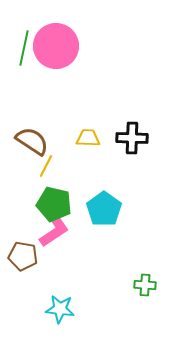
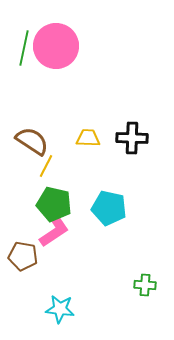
cyan pentagon: moved 5 px right, 1 px up; rotated 24 degrees counterclockwise
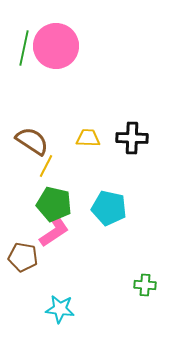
brown pentagon: moved 1 px down
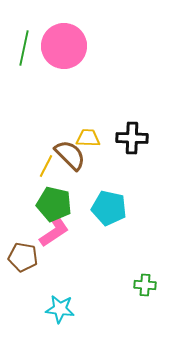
pink circle: moved 8 px right
brown semicircle: moved 38 px right, 14 px down; rotated 12 degrees clockwise
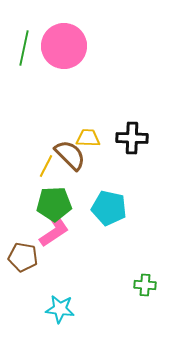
green pentagon: rotated 16 degrees counterclockwise
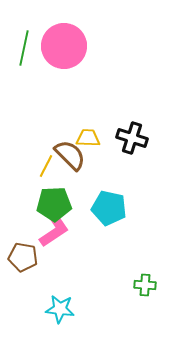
black cross: rotated 16 degrees clockwise
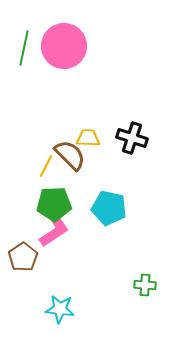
brown pentagon: rotated 28 degrees clockwise
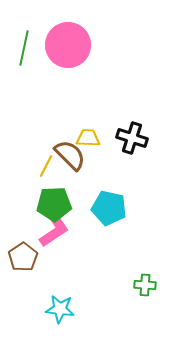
pink circle: moved 4 px right, 1 px up
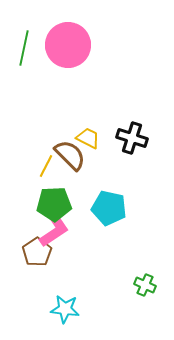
yellow trapezoid: rotated 25 degrees clockwise
brown pentagon: moved 14 px right, 5 px up
green cross: rotated 20 degrees clockwise
cyan star: moved 5 px right
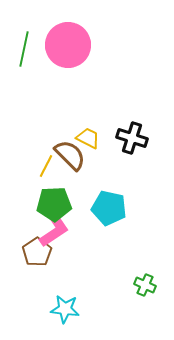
green line: moved 1 px down
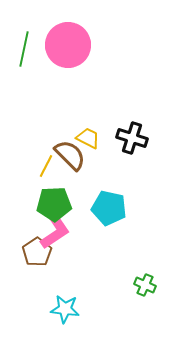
pink L-shape: moved 1 px right, 2 px down
